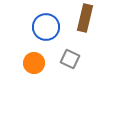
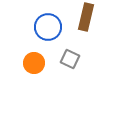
brown rectangle: moved 1 px right, 1 px up
blue circle: moved 2 px right
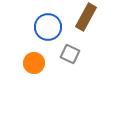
brown rectangle: rotated 16 degrees clockwise
gray square: moved 5 px up
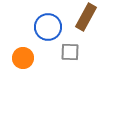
gray square: moved 2 px up; rotated 24 degrees counterclockwise
orange circle: moved 11 px left, 5 px up
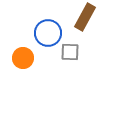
brown rectangle: moved 1 px left
blue circle: moved 6 px down
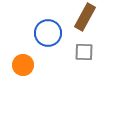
gray square: moved 14 px right
orange circle: moved 7 px down
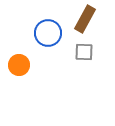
brown rectangle: moved 2 px down
orange circle: moved 4 px left
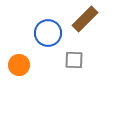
brown rectangle: rotated 16 degrees clockwise
gray square: moved 10 px left, 8 px down
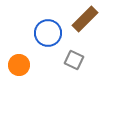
gray square: rotated 24 degrees clockwise
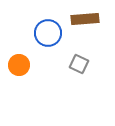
brown rectangle: rotated 40 degrees clockwise
gray square: moved 5 px right, 4 px down
